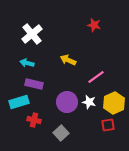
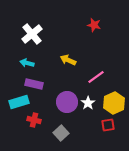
white star: moved 1 px left, 1 px down; rotated 24 degrees clockwise
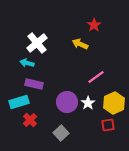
red star: rotated 24 degrees clockwise
white cross: moved 5 px right, 9 px down
yellow arrow: moved 12 px right, 16 px up
red cross: moved 4 px left; rotated 32 degrees clockwise
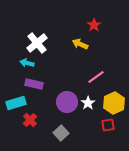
cyan rectangle: moved 3 px left, 1 px down
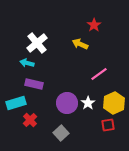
pink line: moved 3 px right, 3 px up
purple circle: moved 1 px down
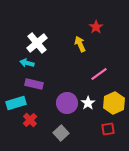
red star: moved 2 px right, 2 px down
yellow arrow: rotated 42 degrees clockwise
red square: moved 4 px down
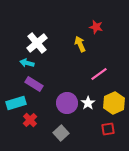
red star: rotated 24 degrees counterclockwise
purple rectangle: rotated 18 degrees clockwise
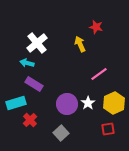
purple circle: moved 1 px down
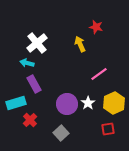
purple rectangle: rotated 30 degrees clockwise
